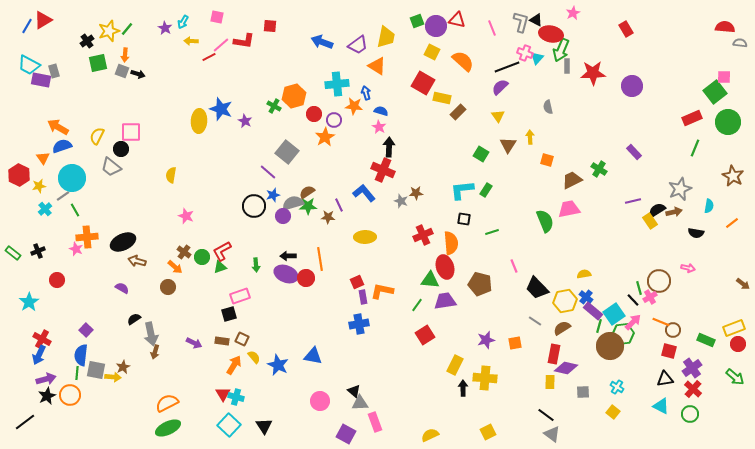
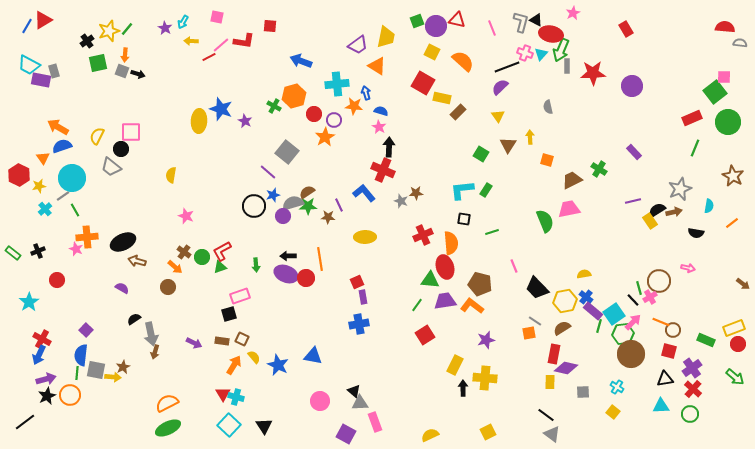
blue arrow at (322, 42): moved 21 px left, 19 px down
cyan triangle at (537, 58): moved 4 px right, 4 px up
orange L-shape at (382, 291): moved 90 px right, 15 px down; rotated 25 degrees clockwise
orange square at (515, 343): moved 14 px right, 10 px up
brown circle at (610, 346): moved 21 px right, 8 px down
cyan triangle at (661, 406): rotated 30 degrees counterclockwise
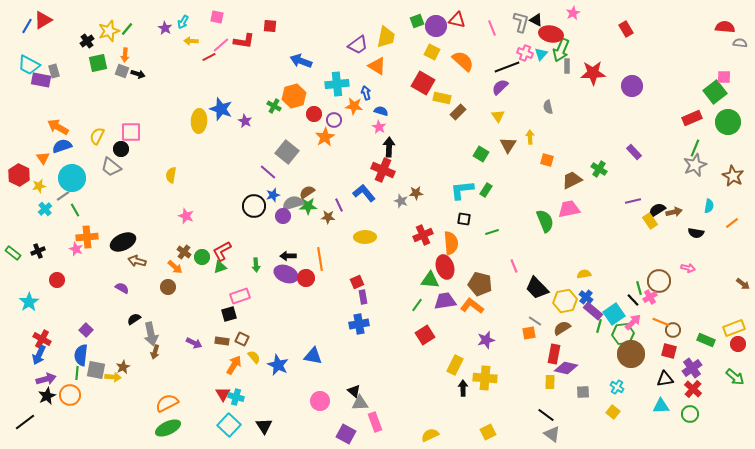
gray star at (680, 189): moved 15 px right, 24 px up
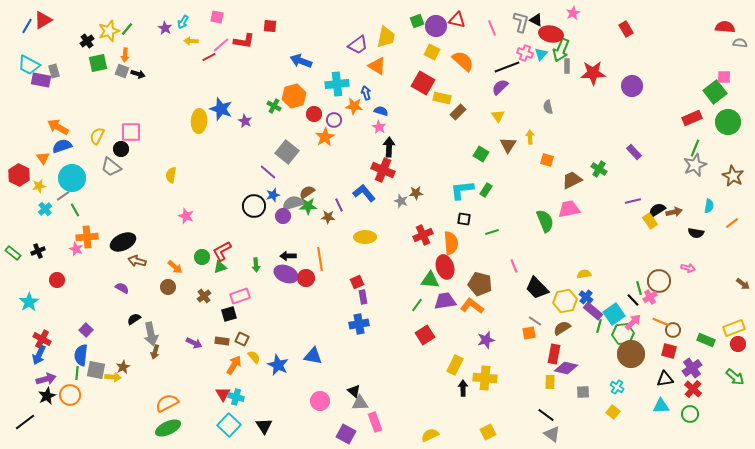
brown cross at (184, 252): moved 20 px right, 44 px down; rotated 16 degrees clockwise
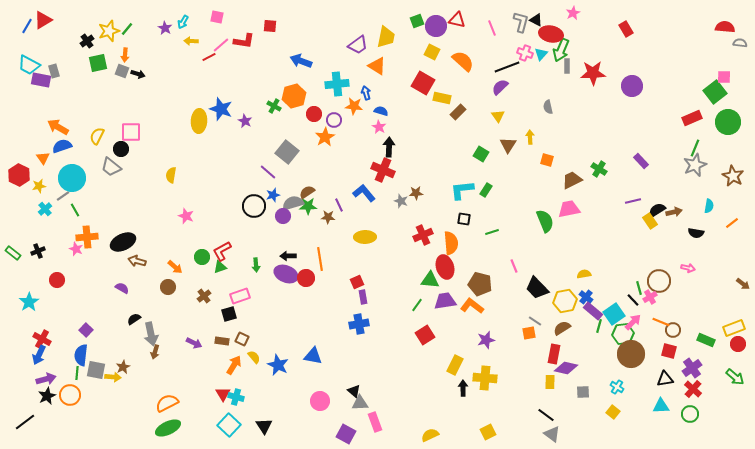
purple rectangle at (634, 152): moved 7 px right, 9 px down
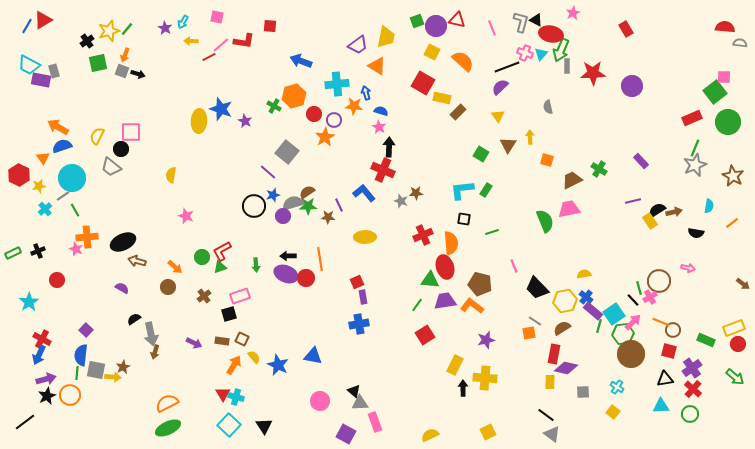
orange arrow at (125, 55): rotated 16 degrees clockwise
green rectangle at (13, 253): rotated 63 degrees counterclockwise
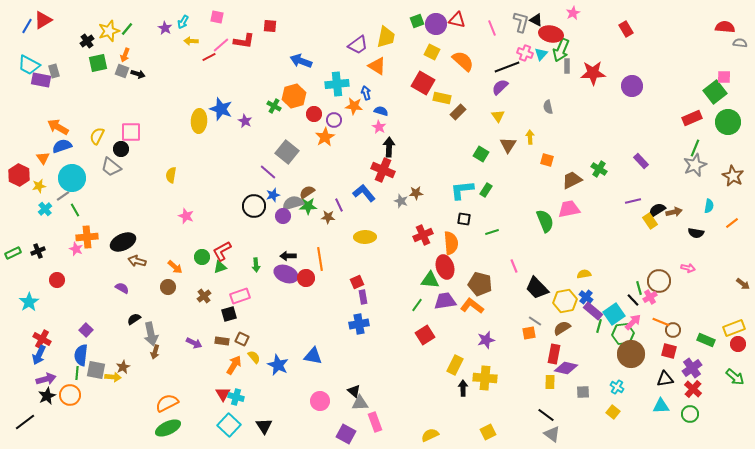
purple circle at (436, 26): moved 2 px up
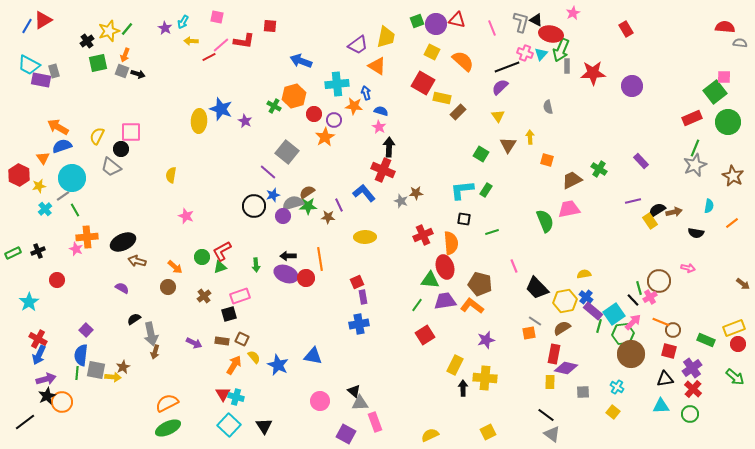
red cross at (42, 339): moved 4 px left
orange circle at (70, 395): moved 8 px left, 7 px down
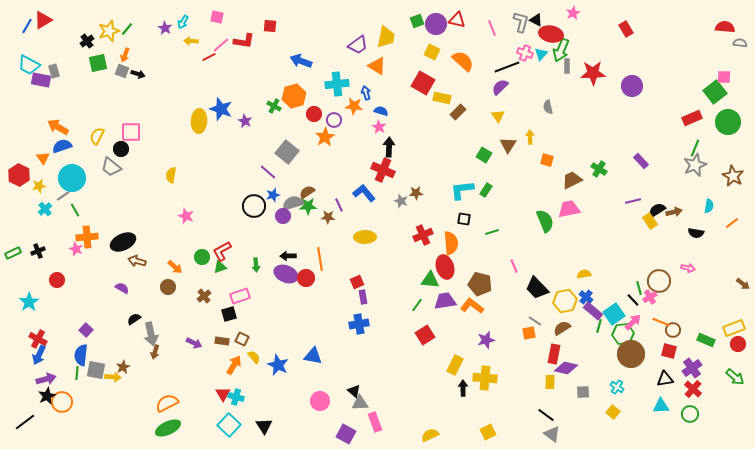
green square at (481, 154): moved 3 px right, 1 px down
